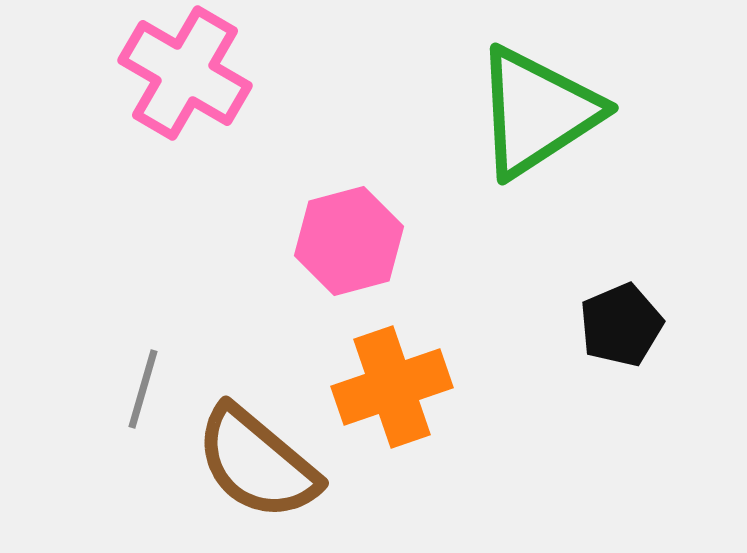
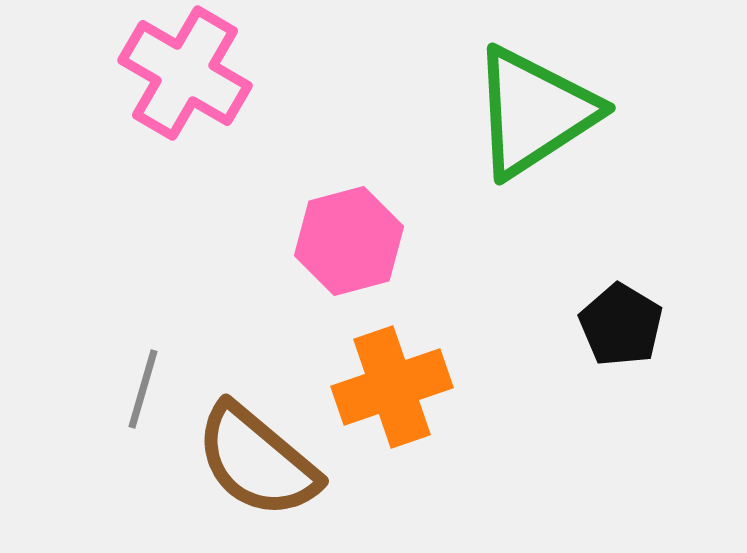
green triangle: moved 3 px left
black pentagon: rotated 18 degrees counterclockwise
brown semicircle: moved 2 px up
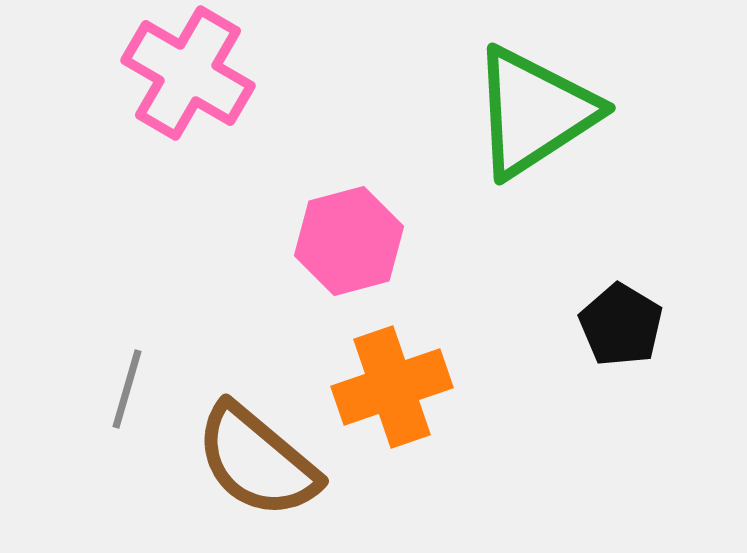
pink cross: moved 3 px right
gray line: moved 16 px left
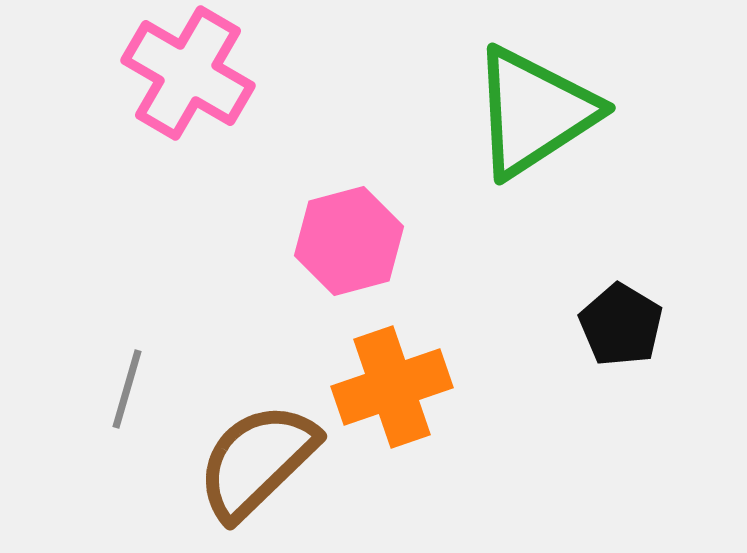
brown semicircle: rotated 96 degrees clockwise
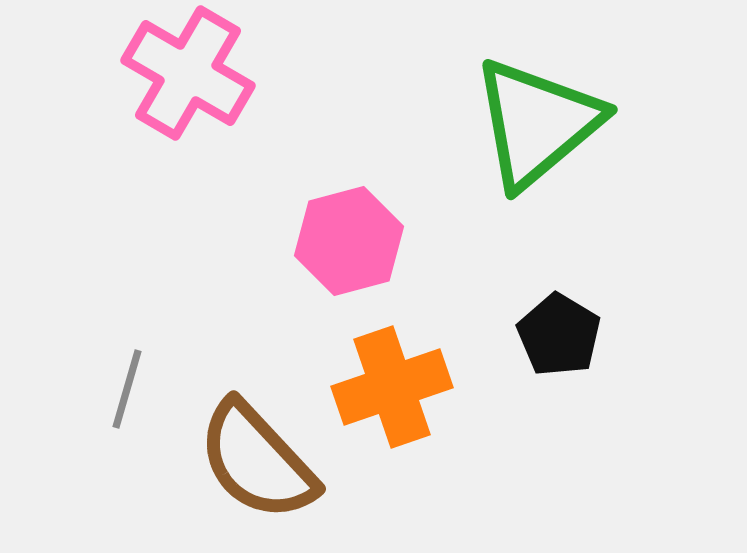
green triangle: moved 3 px right, 11 px down; rotated 7 degrees counterclockwise
black pentagon: moved 62 px left, 10 px down
brown semicircle: rotated 89 degrees counterclockwise
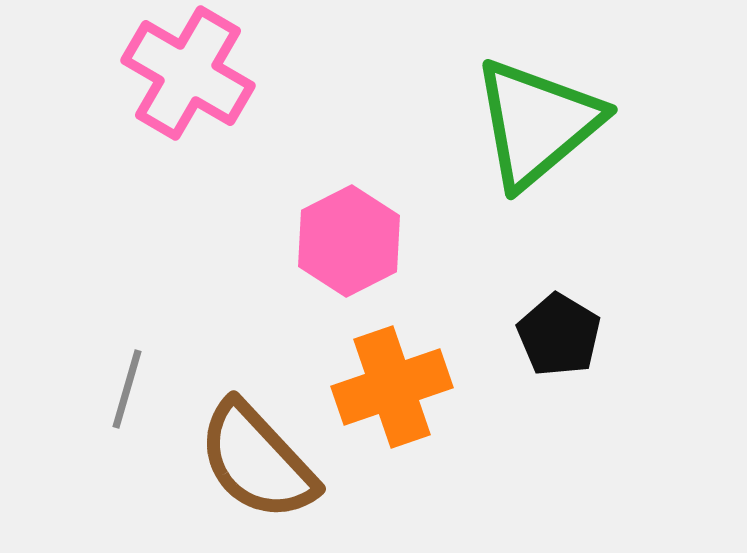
pink hexagon: rotated 12 degrees counterclockwise
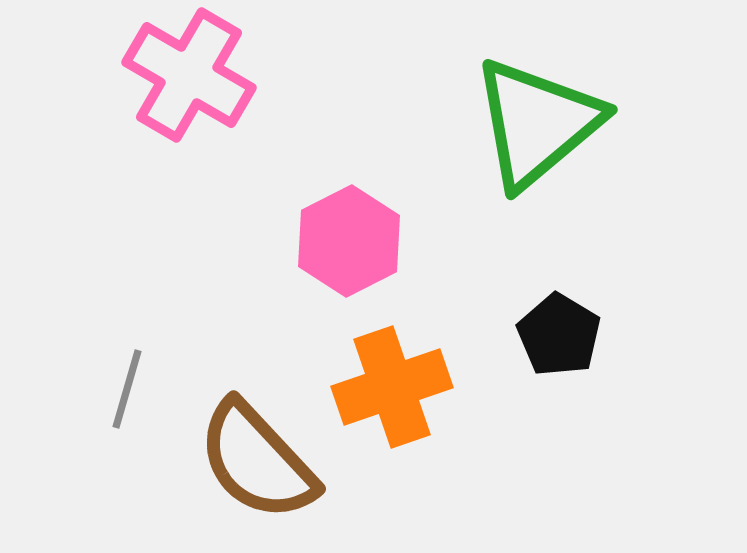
pink cross: moved 1 px right, 2 px down
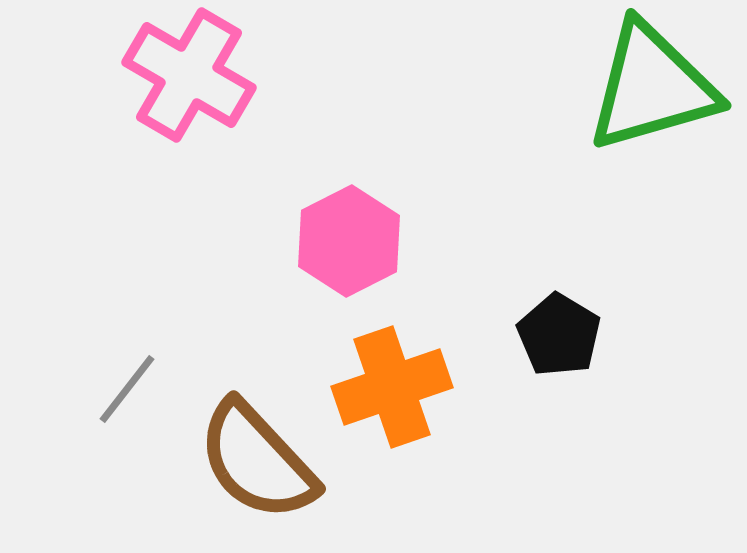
green triangle: moved 115 px right, 36 px up; rotated 24 degrees clockwise
gray line: rotated 22 degrees clockwise
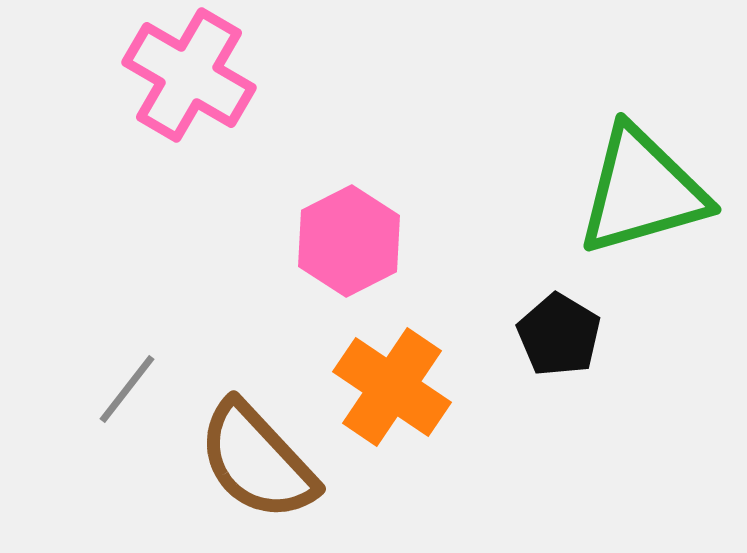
green triangle: moved 10 px left, 104 px down
orange cross: rotated 37 degrees counterclockwise
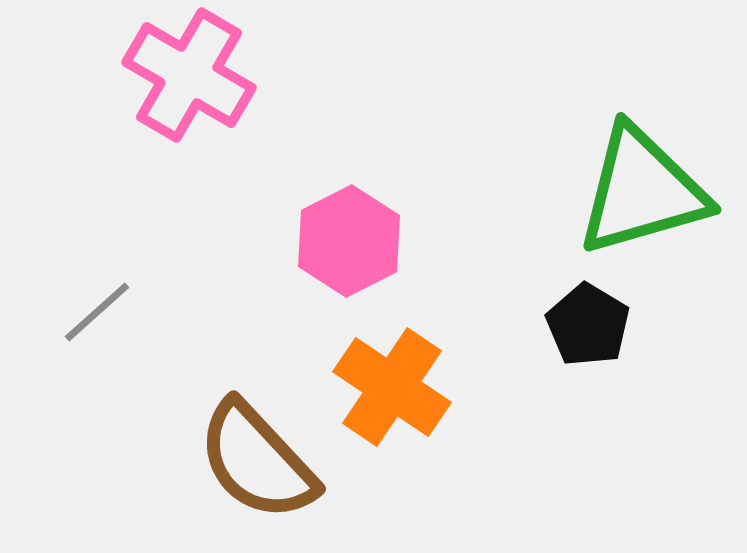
black pentagon: moved 29 px right, 10 px up
gray line: moved 30 px left, 77 px up; rotated 10 degrees clockwise
